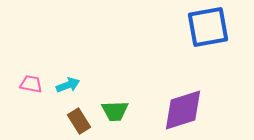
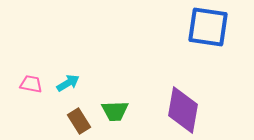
blue square: rotated 18 degrees clockwise
cyan arrow: moved 2 px up; rotated 10 degrees counterclockwise
purple diamond: rotated 63 degrees counterclockwise
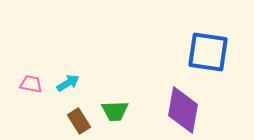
blue square: moved 25 px down
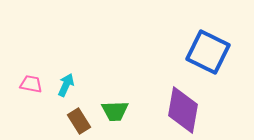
blue square: rotated 18 degrees clockwise
cyan arrow: moved 2 px left, 2 px down; rotated 35 degrees counterclockwise
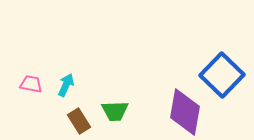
blue square: moved 14 px right, 23 px down; rotated 18 degrees clockwise
purple diamond: moved 2 px right, 2 px down
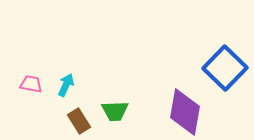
blue square: moved 3 px right, 7 px up
